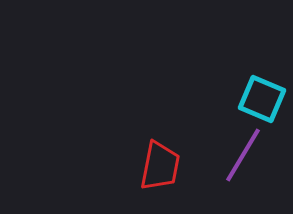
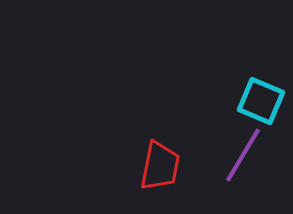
cyan square: moved 1 px left, 2 px down
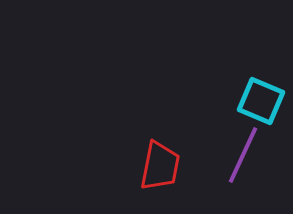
purple line: rotated 6 degrees counterclockwise
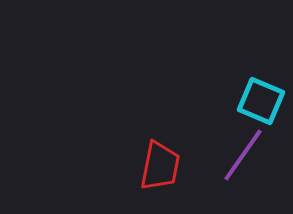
purple line: rotated 10 degrees clockwise
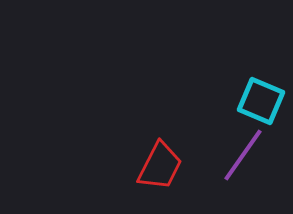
red trapezoid: rotated 16 degrees clockwise
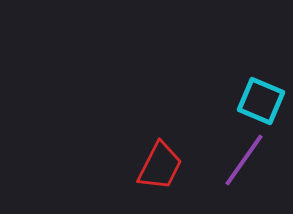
purple line: moved 1 px right, 5 px down
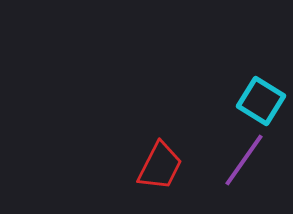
cyan square: rotated 9 degrees clockwise
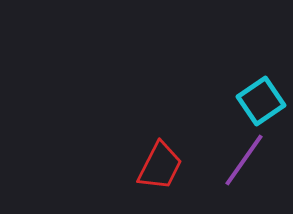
cyan square: rotated 24 degrees clockwise
